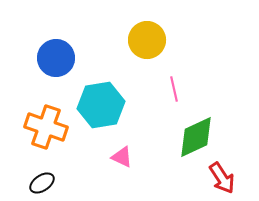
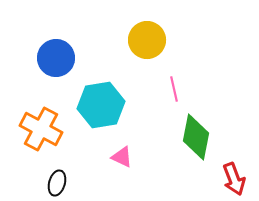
orange cross: moved 5 px left, 2 px down; rotated 9 degrees clockwise
green diamond: rotated 54 degrees counterclockwise
red arrow: moved 12 px right, 1 px down; rotated 12 degrees clockwise
black ellipse: moved 15 px right; rotated 40 degrees counterclockwise
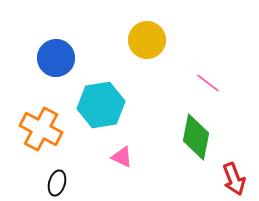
pink line: moved 34 px right, 6 px up; rotated 40 degrees counterclockwise
